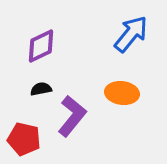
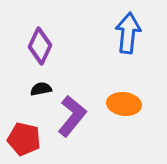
blue arrow: moved 3 px left, 1 px up; rotated 33 degrees counterclockwise
purple diamond: moved 1 px left; rotated 39 degrees counterclockwise
orange ellipse: moved 2 px right, 11 px down
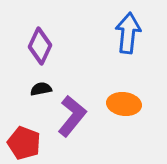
red pentagon: moved 4 px down; rotated 8 degrees clockwise
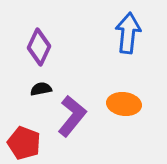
purple diamond: moved 1 px left, 1 px down
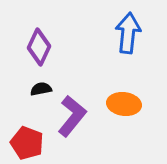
red pentagon: moved 3 px right
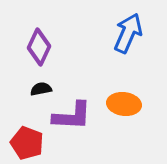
blue arrow: rotated 18 degrees clockwise
purple L-shape: rotated 54 degrees clockwise
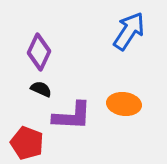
blue arrow: moved 1 px right, 2 px up; rotated 9 degrees clockwise
purple diamond: moved 5 px down
black semicircle: rotated 35 degrees clockwise
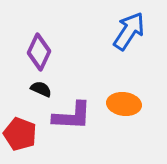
red pentagon: moved 7 px left, 9 px up
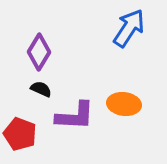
blue arrow: moved 3 px up
purple diamond: rotated 6 degrees clockwise
purple L-shape: moved 3 px right
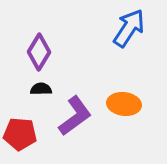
black semicircle: rotated 25 degrees counterclockwise
purple L-shape: rotated 39 degrees counterclockwise
red pentagon: rotated 16 degrees counterclockwise
